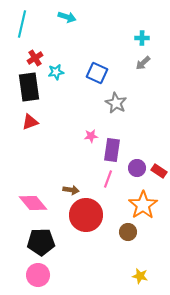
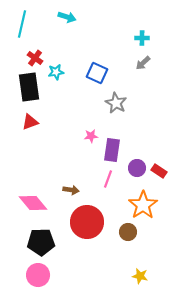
red cross: rotated 21 degrees counterclockwise
red circle: moved 1 px right, 7 px down
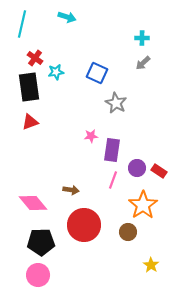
pink line: moved 5 px right, 1 px down
red circle: moved 3 px left, 3 px down
yellow star: moved 11 px right, 11 px up; rotated 21 degrees clockwise
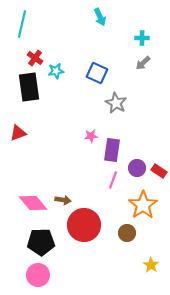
cyan arrow: moved 33 px right; rotated 48 degrees clockwise
cyan star: moved 1 px up
red triangle: moved 12 px left, 11 px down
brown arrow: moved 8 px left, 10 px down
brown circle: moved 1 px left, 1 px down
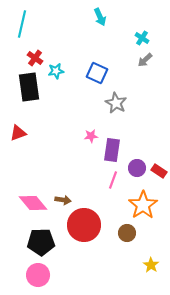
cyan cross: rotated 32 degrees clockwise
gray arrow: moved 2 px right, 3 px up
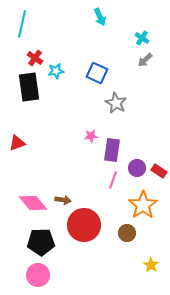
red triangle: moved 1 px left, 10 px down
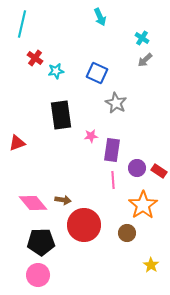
black rectangle: moved 32 px right, 28 px down
pink line: rotated 24 degrees counterclockwise
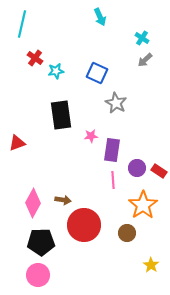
pink diamond: rotated 68 degrees clockwise
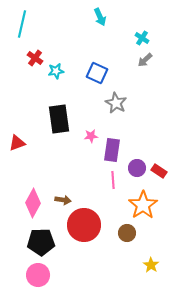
black rectangle: moved 2 px left, 4 px down
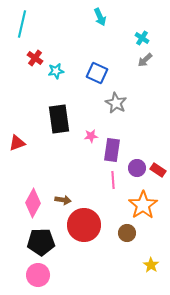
red rectangle: moved 1 px left, 1 px up
